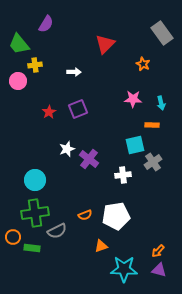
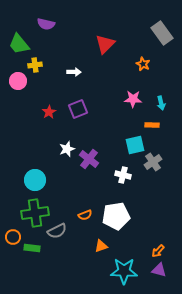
purple semicircle: rotated 72 degrees clockwise
white cross: rotated 21 degrees clockwise
cyan star: moved 2 px down
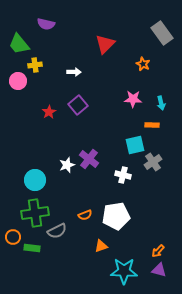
purple square: moved 4 px up; rotated 18 degrees counterclockwise
white star: moved 16 px down
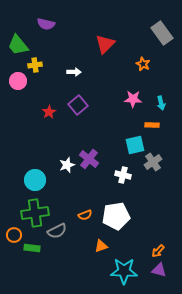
green trapezoid: moved 1 px left, 1 px down
orange circle: moved 1 px right, 2 px up
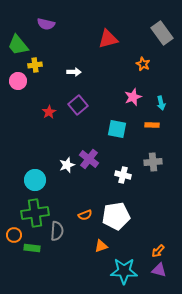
red triangle: moved 3 px right, 5 px up; rotated 30 degrees clockwise
pink star: moved 2 px up; rotated 24 degrees counterclockwise
cyan square: moved 18 px left, 16 px up; rotated 24 degrees clockwise
gray cross: rotated 30 degrees clockwise
gray semicircle: rotated 60 degrees counterclockwise
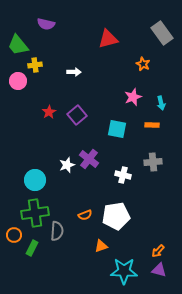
purple square: moved 1 px left, 10 px down
green rectangle: rotated 70 degrees counterclockwise
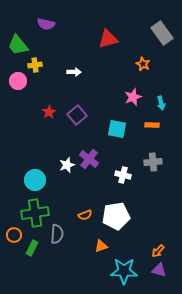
gray semicircle: moved 3 px down
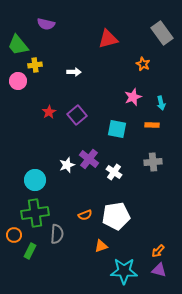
white cross: moved 9 px left, 3 px up; rotated 21 degrees clockwise
green rectangle: moved 2 px left, 3 px down
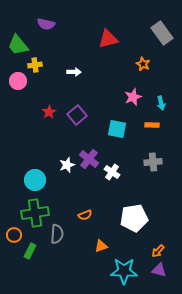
white cross: moved 2 px left
white pentagon: moved 18 px right, 2 px down
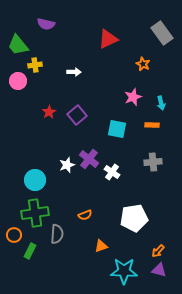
red triangle: rotated 10 degrees counterclockwise
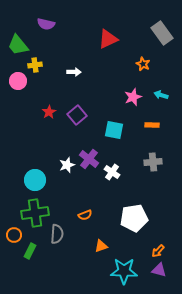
cyan arrow: moved 8 px up; rotated 120 degrees clockwise
cyan square: moved 3 px left, 1 px down
